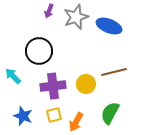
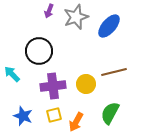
blue ellipse: rotated 70 degrees counterclockwise
cyan arrow: moved 1 px left, 2 px up
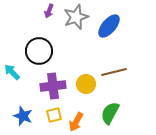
cyan arrow: moved 2 px up
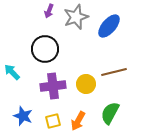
black circle: moved 6 px right, 2 px up
yellow square: moved 1 px left, 6 px down
orange arrow: moved 2 px right, 1 px up
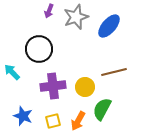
black circle: moved 6 px left
yellow circle: moved 1 px left, 3 px down
green semicircle: moved 8 px left, 4 px up
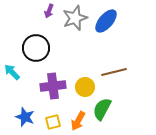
gray star: moved 1 px left, 1 px down
blue ellipse: moved 3 px left, 5 px up
black circle: moved 3 px left, 1 px up
blue star: moved 2 px right, 1 px down
yellow square: moved 1 px down
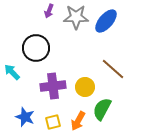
gray star: moved 1 px right, 1 px up; rotated 20 degrees clockwise
brown line: moved 1 px left, 3 px up; rotated 55 degrees clockwise
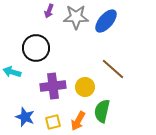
cyan arrow: rotated 30 degrees counterclockwise
green semicircle: moved 2 px down; rotated 15 degrees counterclockwise
